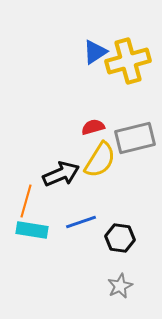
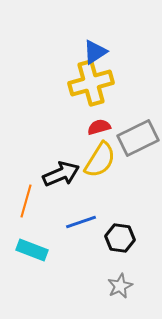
yellow cross: moved 37 px left, 22 px down
red semicircle: moved 6 px right
gray rectangle: moved 3 px right; rotated 12 degrees counterclockwise
cyan rectangle: moved 20 px down; rotated 12 degrees clockwise
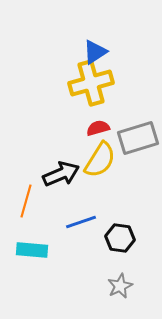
red semicircle: moved 1 px left, 1 px down
gray rectangle: rotated 9 degrees clockwise
cyan rectangle: rotated 16 degrees counterclockwise
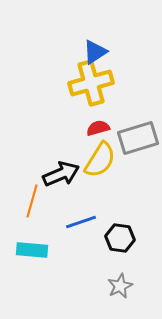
orange line: moved 6 px right
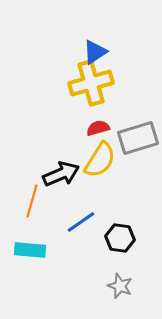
blue line: rotated 16 degrees counterclockwise
cyan rectangle: moved 2 px left
gray star: rotated 25 degrees counterclockwise
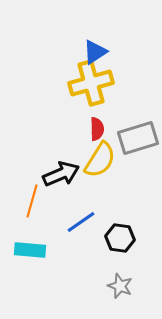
red semicircle: moved 1 px left, 1 px down; rotated 105 degrees clockwise
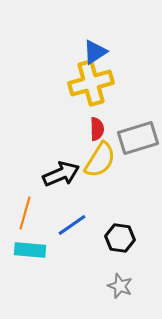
orange line: moved 7 px left, 12 px down
blue line: moved 9 px left, 3 px down
